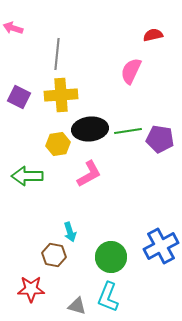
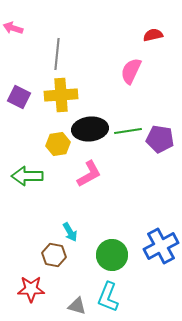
cyan arrow: rotated 12 degrees counterclockwise
green circle: moved 1 px right, 2 px up
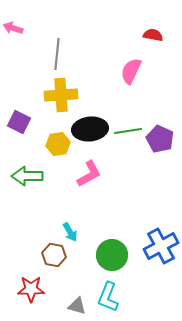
red semicircle: rotated 24 degrees clockwise
purple square: moved 25 px down
purple pentagon: rotated 16 degrees clockwise
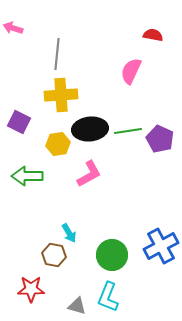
cyan arrow: moved 1 px left, 1 px down
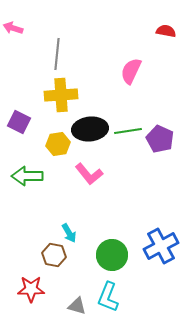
red semicircle: moved 13 px right, 4 px up
pink L-shape: rotated 80 degrees clockwise
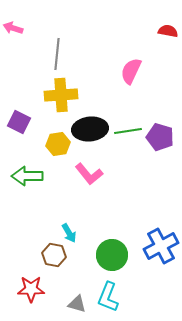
red semicircle: moved 2 px right
purple pentagon: moved 2 px up; rotated 8 degrees counterclockwise
gray triangle: moved 2 px up
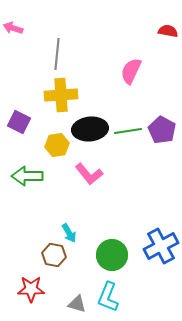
purple pentagon: moved 2 px right, 7 px up; rotated 12 degrees clockwise
yellow hexagon: moved 1 px left, 1 px down
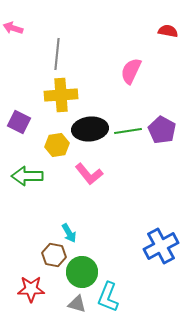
green circle: moved 30 px left, 17 px down
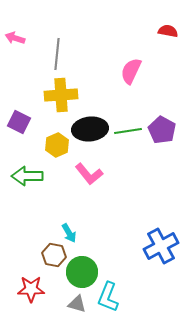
pink arrow: moved 2 px right, 10 px down
yellow hexagon: rotated 15 degrees counterclockwise
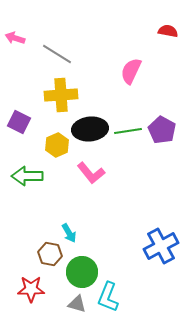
gray line: rotated 64 degrees counterclockwise
pink L-shape: moved 2 px right, 1 px up
brown hexagon: moved 4 px left, 1 px up
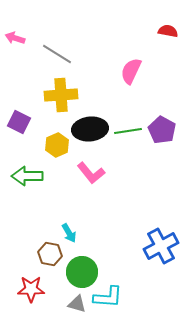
cyan L-shape: rotated 108 degrees counterclockwise
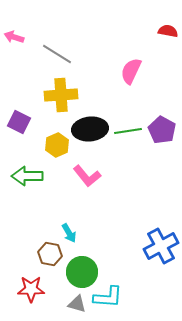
pink arrow: moved 1 px left, 1 px up
pink L-shape: moved 4 px left, 3 px down
